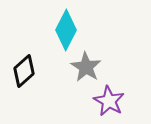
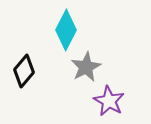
gray star: rotated 12 degrees clockwise
black diamond: rotated 8 degrees counterclockwise
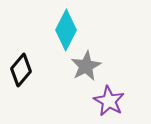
gray star: moved 1 px up
black diamond: moved 3 px left, 1 px up
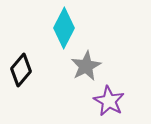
cyan diamond: moved 2 px left, 2 px up
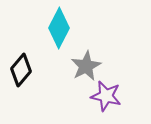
cyan diamond: moved 5 px left
purple star: moved 3 px left, 5 px up; rotated 16 degrees counterclockwise
